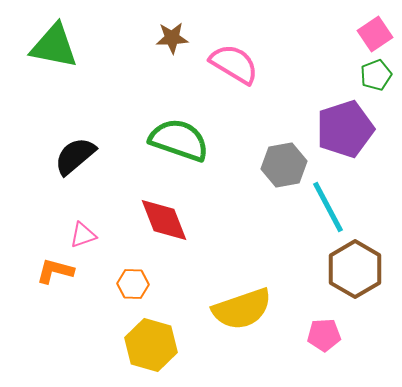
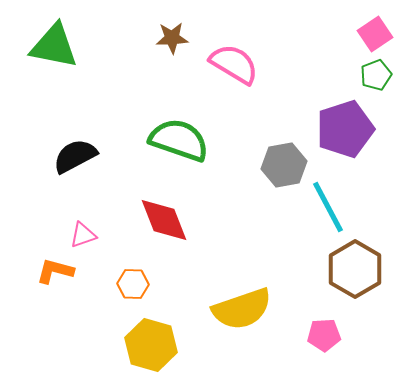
black semicircle: rotated 12 degrees clockwise
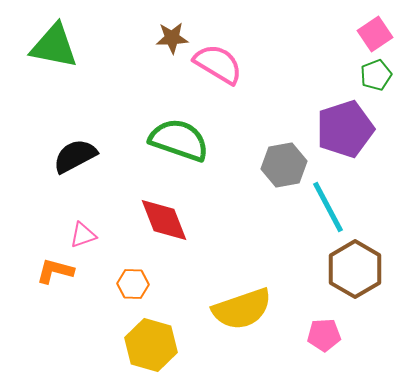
pink semicircle: moved 16 px left
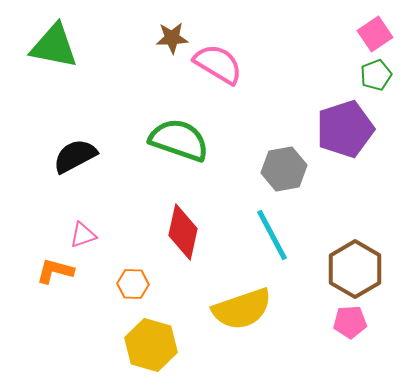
gray hexagon: moved 4 px down
cyan line: moved 56 px left, 28 px down
red diamond: moved 19 px right, 12 px down; rotated 34 degrees clockwise
pink pentagon: moved 26 px right, 13 px up
